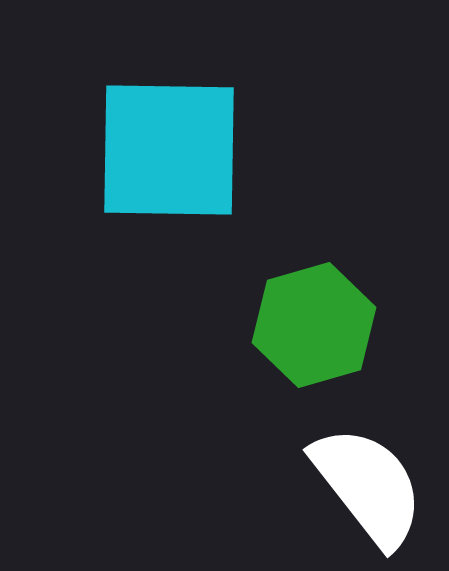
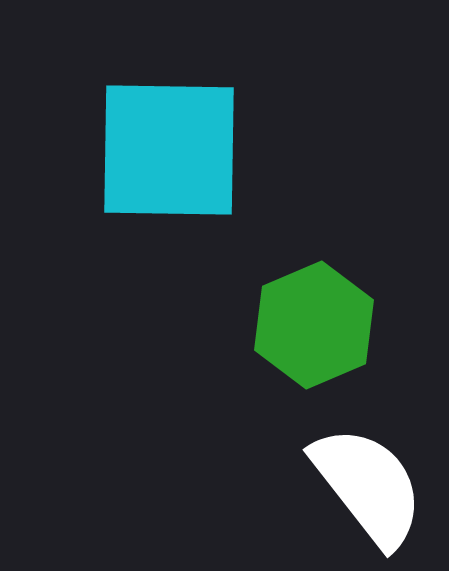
green hexagon: rotated 7 degrees counterclockwise
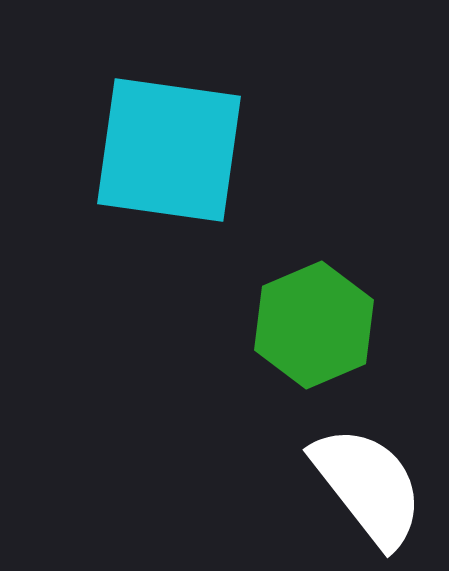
cyan square: rotated 7 degrees clockwise
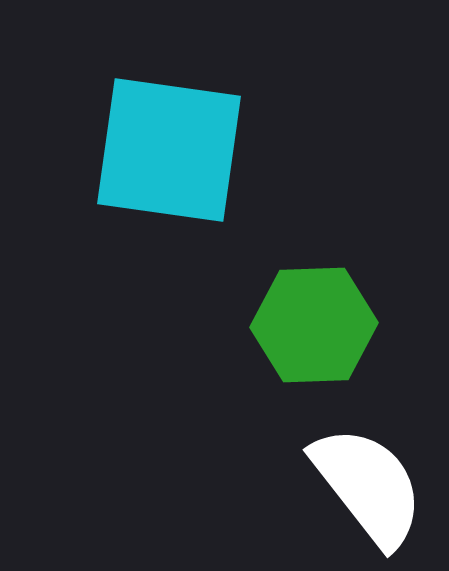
green hexagon: rotated 21 degrees clockwise
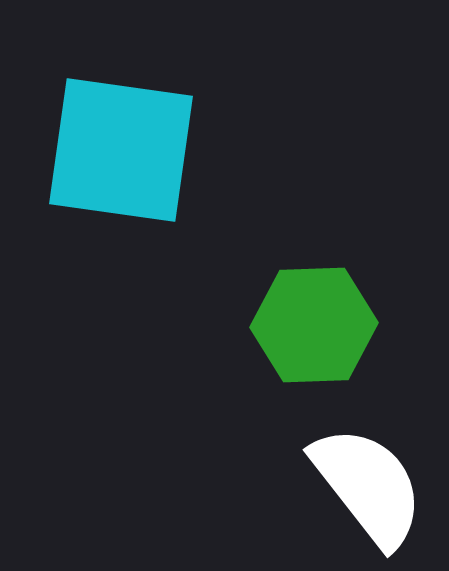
cyan square: moved 48 px left
